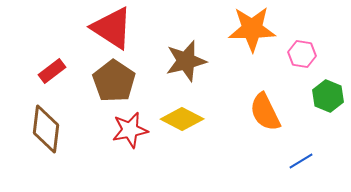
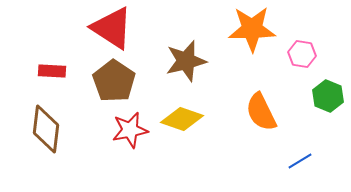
red rectangle: rotated 40 degrees clockwise
orange semicircle: moved 4 px left
yellow diamond: rotated 9 degrees counterclockwise
blue line: moved 1 px left
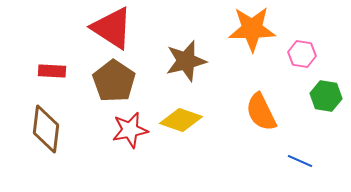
green hexagon: moved 2 px left; rotated 12 degrees counterclockwise
yellow diamond: moved 1 px left, 1 px down
blue line: rotated 55 degrees clockwise
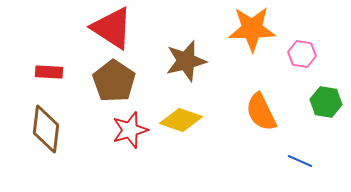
red rectangle: moved 3 px left, 1 px down
green hexagon: moved 6 px down
red star: rotated 6 degrees counterclockwise
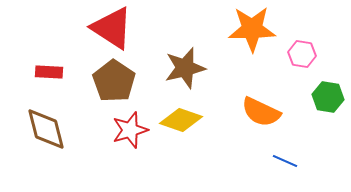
brown star: moved 1 px left, 7 px down
green hexagon: moved 2 px right, 5 px up
orange semicircle: rotated 39 degrees counterclockwise
brown diamond: rotated 21 degrees counterclockwise
blue line: moved 15 px left
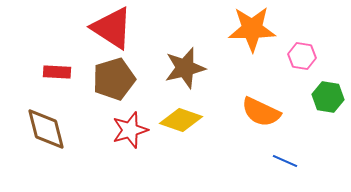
pink hexagon: moved 2 px down
red rectangle: moved 8 px right
brown pentagon: moved 2 px up; rotated 21 degrees clockwise
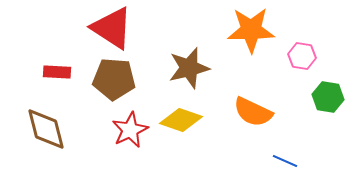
orange star: moved 1 px left, 1 px down
brown star: moved 4 px right
brown pentagon: rotated 21 degrees clockwise
orange semicircle: moved 8 px left
red star: rotated 9 degrees counterclockwise
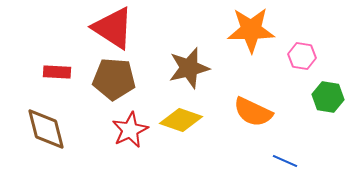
red triangle: moved 1 px right
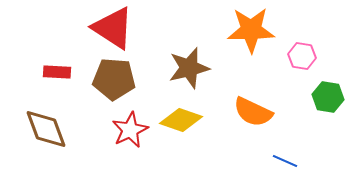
brown diamond: rotated 6 degrees counterclockwise
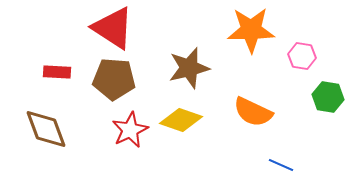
blue line: moved 4 px left, 4 px down
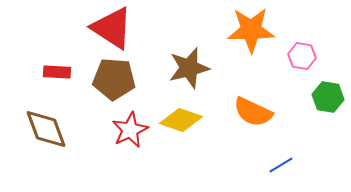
red triangle: moved 1 px left
blue line: rotated 55 degrees counterclockwise
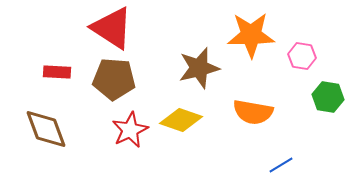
orange star: moved 5 px down
brown star: moved 10 px right
orange semicircle: rotated 15 degrees counterclockwise
